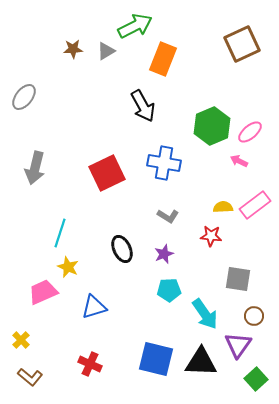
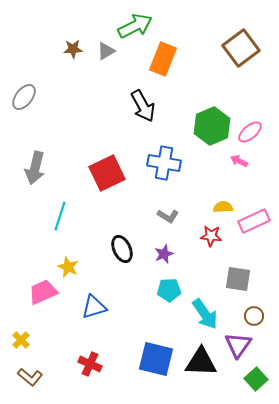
brown square: moved 1 px left, 4 px down; rotated 12 degrees counterclockwise
pink rectangle: moved 1 px left, 16 px down; rotated 12 degrees clockwise
cyan line: moved 17 px up
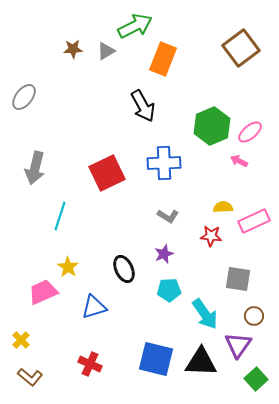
blue cross: rotated 12 degrees counterclockwise
black ellipse: moved 2 px right, 20 px down
yellow star: rotated 10 degrees clockwise
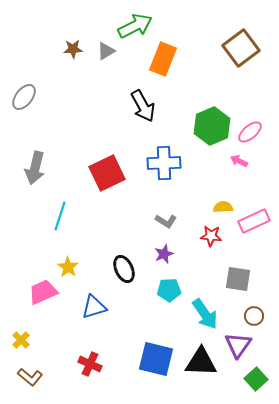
gray L-shape: moved 2 px left, 5 px down
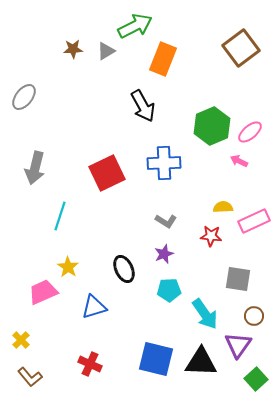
brown L-shape: rotated 10 degrees clockwise
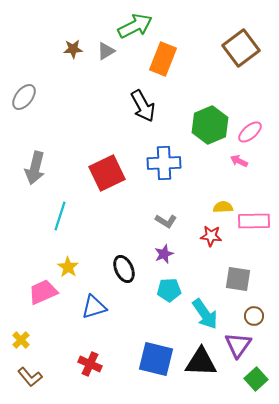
green hexagon: moved 2 px left, 1 px up
pink rectangle: rotated 24 degrees clockwise
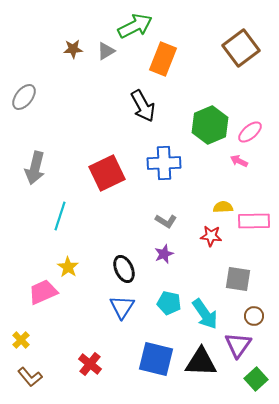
cyan pentagon: moved 13 px down; rotated 15 degrees clockwise
blue triangle: moved 28 px right; rotated 40 degrees counterclockwise
red cross: rotated 15 degrees clockwise
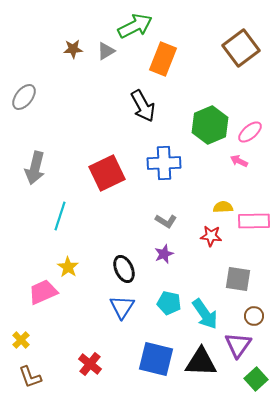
brown L-shape: rotated 20 degrees clockwise
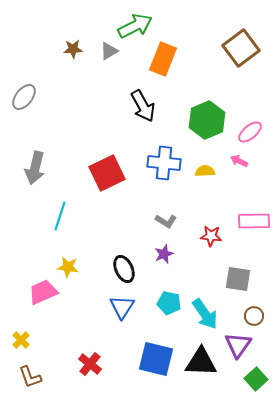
gray triangle: moved 3 px right
green hexagon: moved 3 px left, 5 px up
blue cross: rotated 8 degrees clockwise
yellow semicircle: moved 18 px left, 36 px up
yellow star: rotated 25 degrees counterclockwise
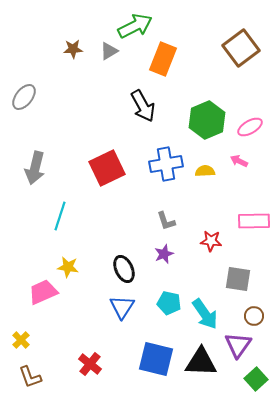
pink ellipse: moved 5 px up; rotated 10 degrees clockwise
blue cross: moved 2 px right, 1 px down; rotated 16 degrees counterclockwise
red square: moved 5 px up
gray L-shape: rotated 40 degrees clockwise
red star: moved 5 px down
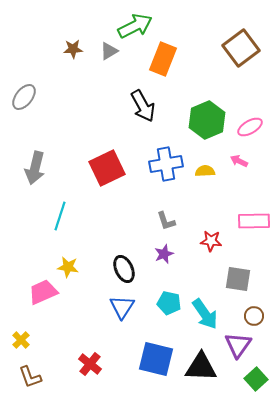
black triangle: moved 5 px down
